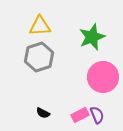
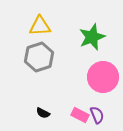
pink rectangle: rotated 54 degrees clockwise
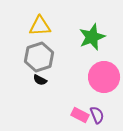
pink circle: moved 1 px right
black semicircle: moved 3 px left, 33 px up
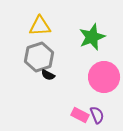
black semicircle: moved 8 px right, 5 px up
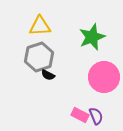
purple semicircle: moved 1 px left, 1 px down
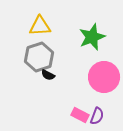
purple semicircle: moved 1 px right; rotated 42 degrees clockwise
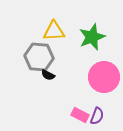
yellow triangle: moved 14 px right, 5 px down
gray hexagon: rotated 24 degrees clockwise
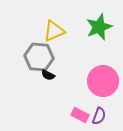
yellow triangle: rotated 20 degrees counterclockwise
green star: moved 7 px right, 10 px up
pink circle: moved 1 px left, 4 px down
purple semicircle: moved 2 px right
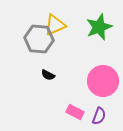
yellow triangle: moved 1 px right, 6 px up
gray hexagon: moved 18 px up
pink rectangle: moved 5 px left, 3 px up
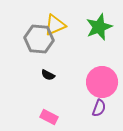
pink circle: moved 1 px left, 1 px down
pink rectangle: moved 26 px left, 5 px down
purple semicircle: moved 8 px up
